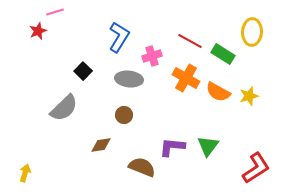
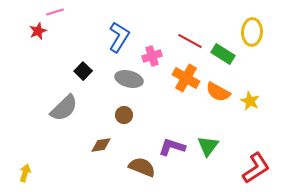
gray ellipse: rotated 8 degrees clockwise
yellow star: moved 1 px right, 5 px down; rotated 30 degrees counterclockwise
purple L-shape: rotated 12 degrees clockwise
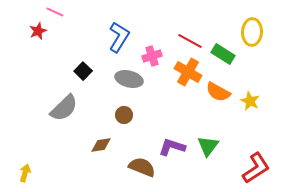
pink line: rotated 42 degrees clockwise
orange cross: moved 2 px right, 6 px up
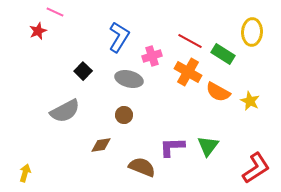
gray semicircle: moved 1 px right, 3 px down; rotated 16 degrees clockwise
purple L-shape: rotated 20 degrees counterclockwise
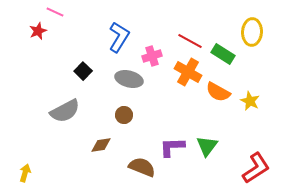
green triangle: moved 1 px left
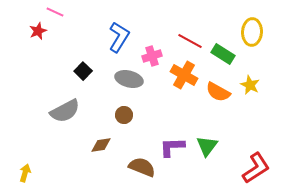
orange cross: moved 4 px left, 3 px down
yellow star: moved 16 px up
